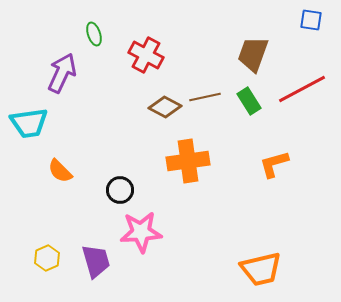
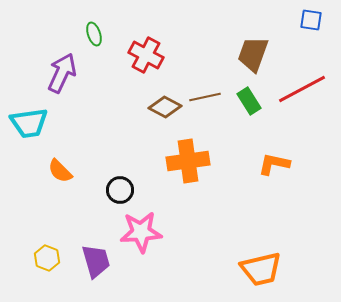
orange L-shape: rotated 28 degrees clockwise
yellow hexagon: rotated 15 degrees counterclockwise
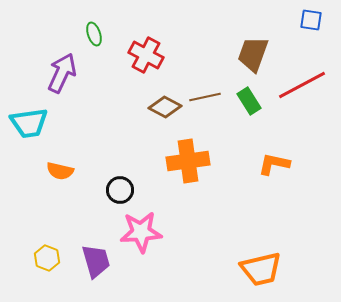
red line: moved 4 px up
orange semicircle: rotated 32 degrees counterclockwise
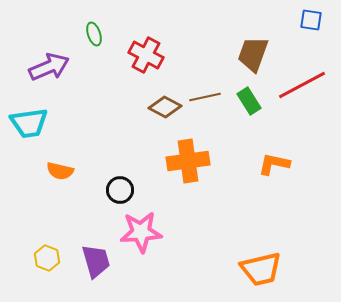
purple arrow: moved 13 px left, 6 px up; rotated 42 degrees clockwise
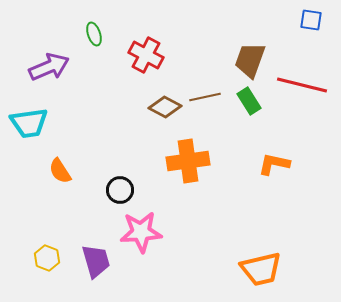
brown trapezoid: moved 3 px left, 6 px down
red line: rotated 42 degrees clockwise
orange semicircle: rotated 44 degrees clockwise
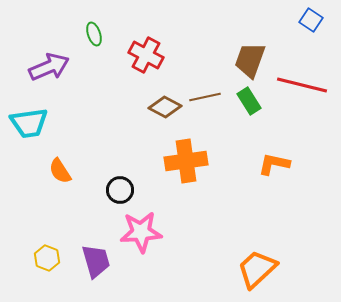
blue square: rotated 25 degrees clockwise
orange cross: moved 2 px left
orange trapezoid: moved 4 px left; rotated 150 degrees clockwise
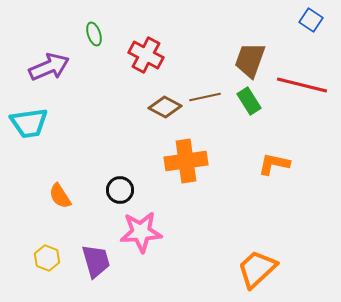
orange semicircle: moved 25 px down
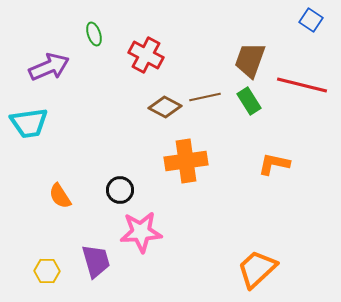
yellow hexagon: moved 13 px down; rotated 20 degrees counterclockwise
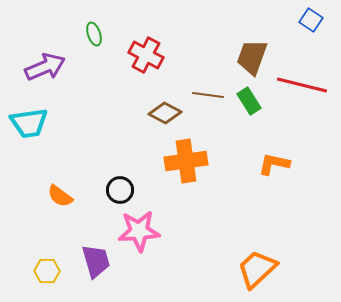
brown trapezoid: moved 2 px right, 3 px up
purple arrow: moved 4 px left
brown line: moved 3 px right, 2 px up; rotated 20 degrees clockwise
brown diamond: moved 6 px down
orange semicircle: rotated 20 degrees counterclockwise
pink star: moved 2 px left, 1 px up
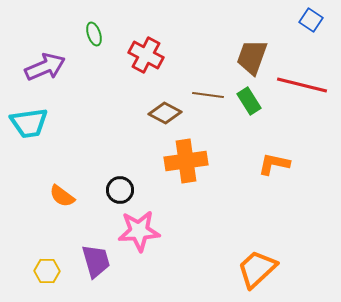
orange semicircle: moved 2 px right
